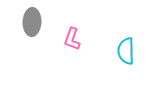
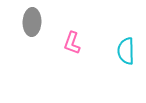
pink L-shape: moved 4 px down
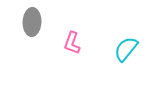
cyan semicircle: moved 2 px up; rotated 40 degrees clockwise
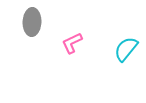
pink L-shape: rotated 45 degrees clockwise
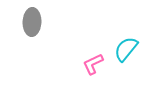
pink L-shape: moved 21 px right, 21 px down
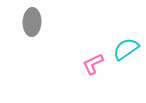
cyan semicircle: rotated 16 degrees clockwise
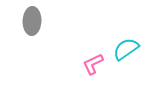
gray ellipse: moved 1 px up
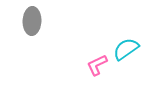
pink L-shape: moved 4 px right, 1 px down
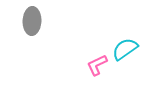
cyan semicircle: moved 1 px left
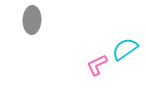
gray ellipse: moved 1 px up
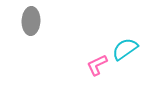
gray ellipse: moved 1 px left, 1 px down
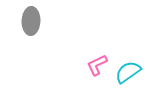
cyan semicircle: moved 3 px right, 23 px down
